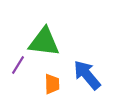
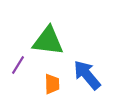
green triangle: moved 4 px right, 1 px up
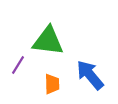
blue arrow: moved 3 px right
